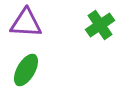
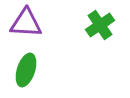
green ellipse: rotated 12 degrees counterclockwise
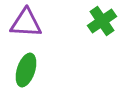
green cross: moved 2 px right, 4 px up
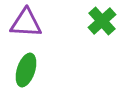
green cross: rotated 8 degrees counterclockwise
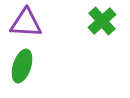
green ellipse: moved 4 px left, 4 px up
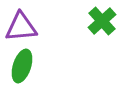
purple triangle: moved 5 px left, 4 px down; rotated 8 degrees counterclockwise
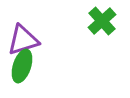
purple triangle: moved 2 px right, 13 px down; rotated 12 degrees counterclockwise
